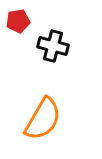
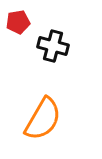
red pentagon: moved 1 px down
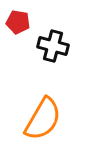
red pentagon: rotated 20 degrees clockwise
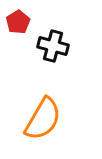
red pentagon: rotated 30 degrees clockwise
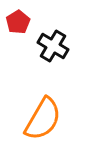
black cross: rotated 16 degrees clockwise
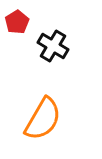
red pentagon: moved 1 px left
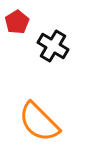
orange semicircle: moved 4 px left, 3 px down; rotated 105 degrees clockwise
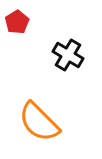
black cross: moved 15 px right, 9 px down
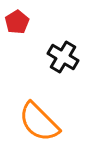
black cross: moved 5 px left, 2 px down
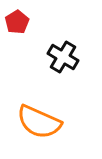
orange semicircle: rotated 21 degrees counterclockwise
